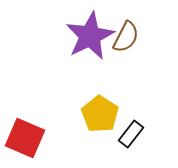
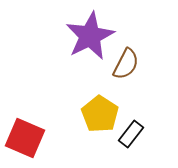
brown semicircle: moved 27 px down
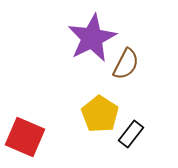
purple star: moved 2 px right, 2 px down
red square: moved 1 px up
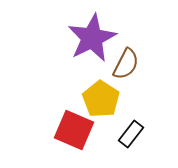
yellow pentagon: moved 1 px right, 15 px up
red square: moved 49 px right, 7 px up
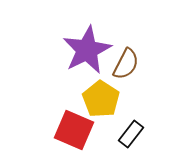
purple star: moved 5 px left, 12 px down
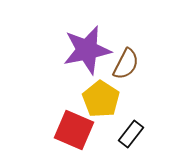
purple star: rotated 15 degrees clockwise
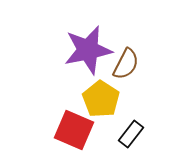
purple star: moved 1 px right
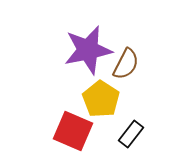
red square: moved 1 px left, 1 px down
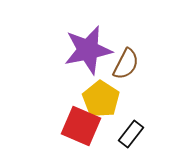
red square: moved 8 px right, 5 px up
